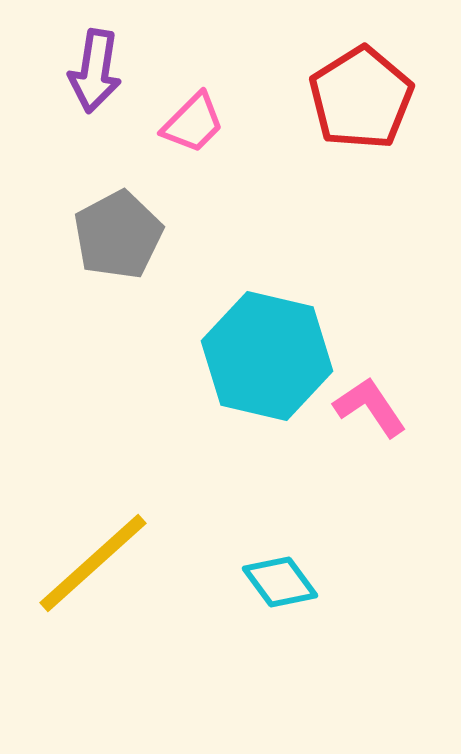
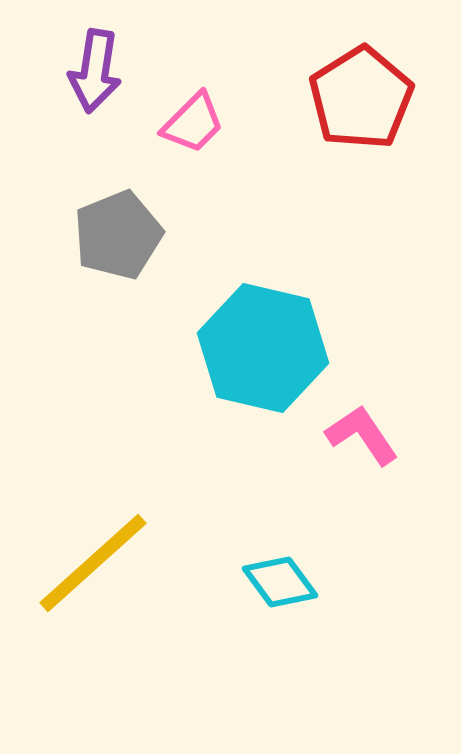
gray pentagon: rotated 6 degrees clockwise
cyan hexagon: moved 4 px left, 8 px up
pink L-shape: moved 8 px left, 28 px down
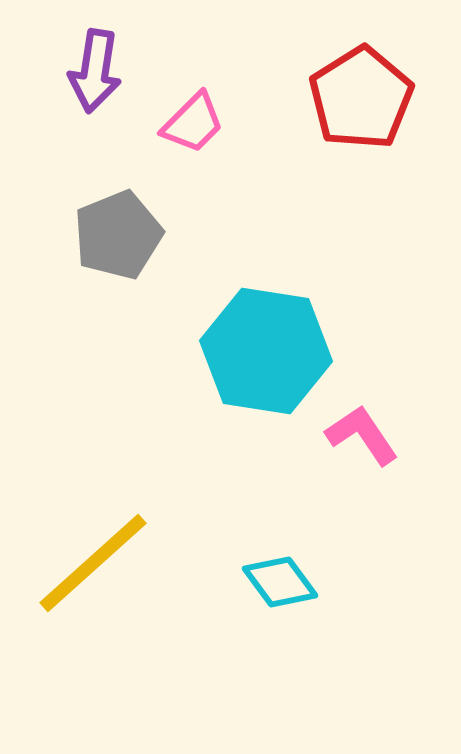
cyan hexagon: moved 3 px right, 3 px down; rotated 4 degrees counterclockwise
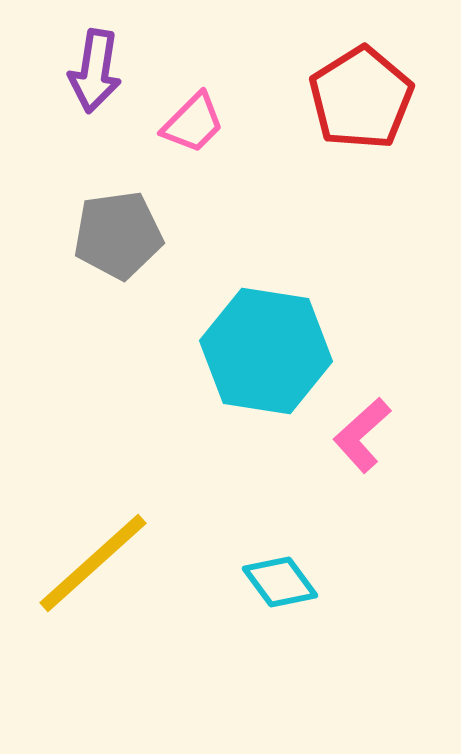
gray pentagon: rotated 14 degrees clockwise
pink L-shape: rotated 98 degrees counterclockwise
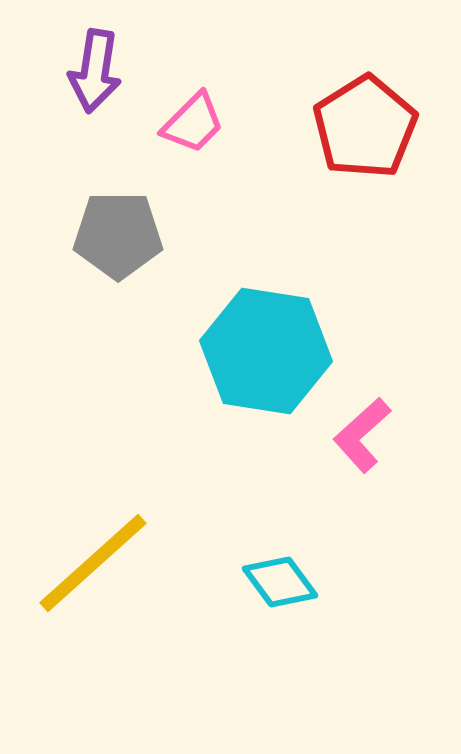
red pentagon: moved 4 px right, 29 px down
gray pentagon: rotated 8 degrees clockwise
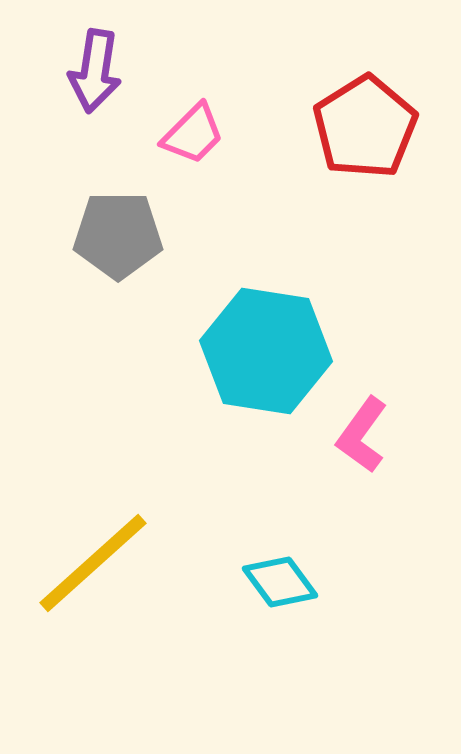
pink trapezoid: moved 11 px down
pink L-shape: rotated 12 degrees counterclockwise
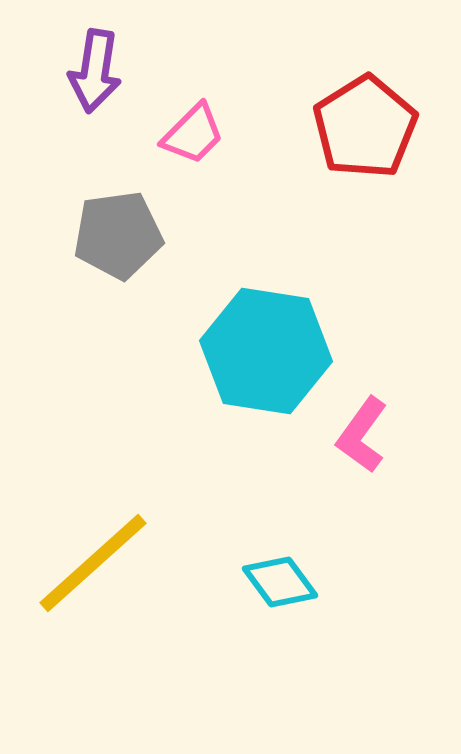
gray pentagon: rotated 8 degrees counterclockwise
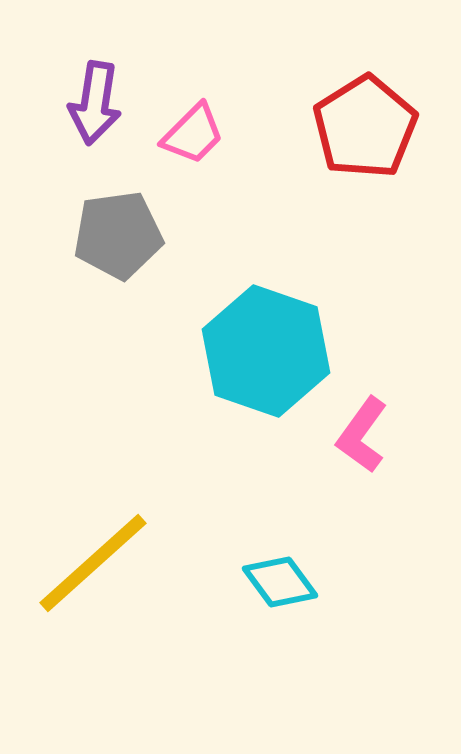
purple arrow: moved 32 px down
cyan hexagon: rotated 10 degrees clockwise
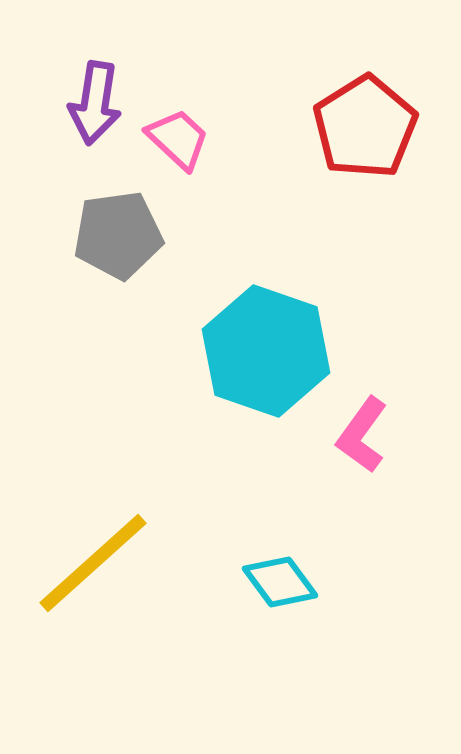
pink trapezoid: moved 15 px left, 5 px down; rotated 92 degrees counterclockwise
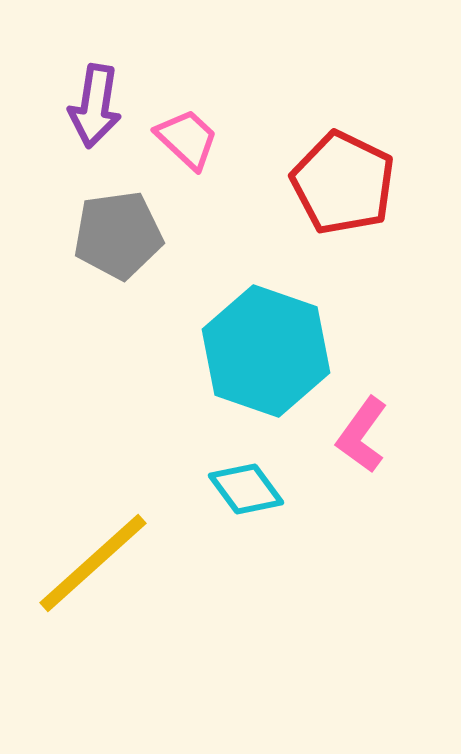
purple arrow: moved 3 px down
red pentagon: moved 22 px left, 56 px down; rotated 14 degrees counterclockwise
pink trapezoid: moved 9 px right
cyan diamond: moved 34 px left, 93 px up
